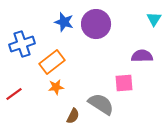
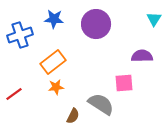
blue star: moved 10 px left, 3 px up; rotated 12 degrees counterclockwise
blue cross: moved 2 px left, 9 px up
orange rectangle: moved 1 px right
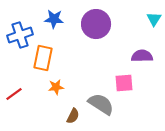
orange rectangle: moved 10 px left, 4 px up; rotated 40 degrees counterclockwise
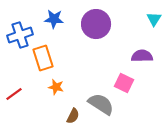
orange rectangle: rotated 30 degrees counterclockwise
pink square: rotated 30 degrees clockwise
orange star: rotated 21 degrees clockwise
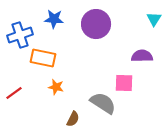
orange rectangle: rotated 60 degrees counterclockwise
pink square: rotated 24 degrees counterclockwise
red line: moved 1 px up
gray semicircle: moved 2 px right, 1 px up
brown semicircle: moved 3 px down
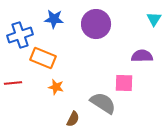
orange rectangle: rotated 10 degrees clockwise
red line: moved 1 px left, 10 px up; rotated 30 degrees clockwise
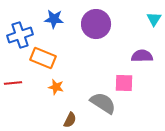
brown semicircle: moved 3 px left, 1 px down
